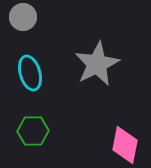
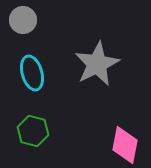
gray circle: moved 3 px down
cyan ellipse: moved 2 px right
green hexagon: rotated 16 degrees clockwise
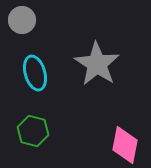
gray circle: moved 1 px left
gray star: rotated 12 degrees counterclockwise
cyan ellipse: moved 3 px right
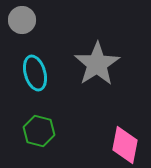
gray star: rotated 6 degrees clockwise
green hexagon: moved 6 px right
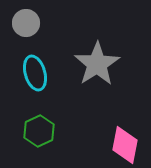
gray circle: moved 4 px right, 3 px down
green hexagon: rotated 20 degrees clockwise
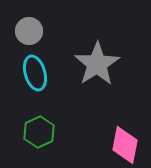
gray circle: moved 3 px right, 8 px down
green hexagon: moved 1 px down
